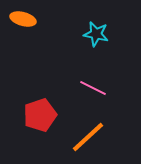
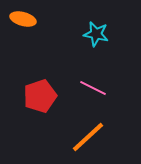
red pentagon: moved 19 px up
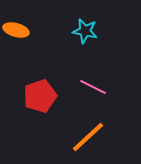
orange ellipse: moved 7 px left, 11 px down
cyan star: moved 11 px left, 3 px up
pink line: moved 1 px up
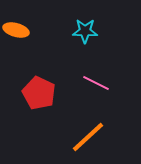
cyan star: rotated 10 degrees counterclockwise
pink line: moved 3 px right, 4 px up
red pentagon: moved 1 px left, 3 px up; rotated 28 degrees counterclockwise
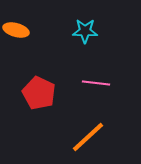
pink line: rotated 20 degrees counterclockwise
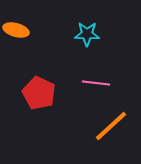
cyan star: moved 2 px right, 3 px down
orange line: moved 23 px right, 11 px up
